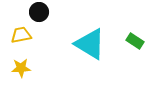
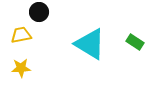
green rectangle: moved 1 px down
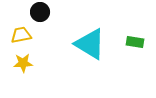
black circle: moved 1 px right
green rectangle: rotated 24 degrees counterclockwise
yellow star: moved 2 px right, 5 px up
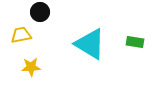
yellow star: moved 8 px right, 4 px down
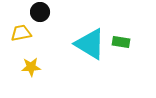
yellow trapezoid: moved 2 px up
green rectangle: moved 14 px left
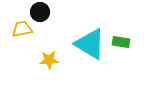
yellow trapezoid: moved 1 px right, 4 px up
yellow star: moved 18 px right, 7 px up
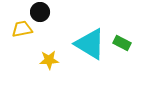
green rectangle: moved 1 px right, 1 px down; rotated 18 degrees clockwise
